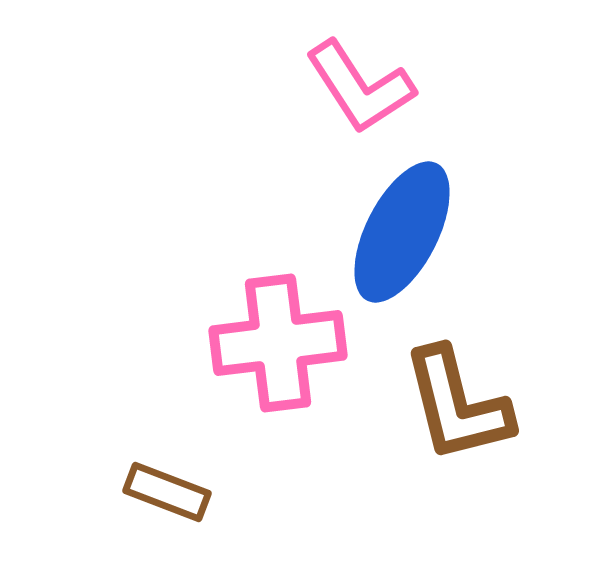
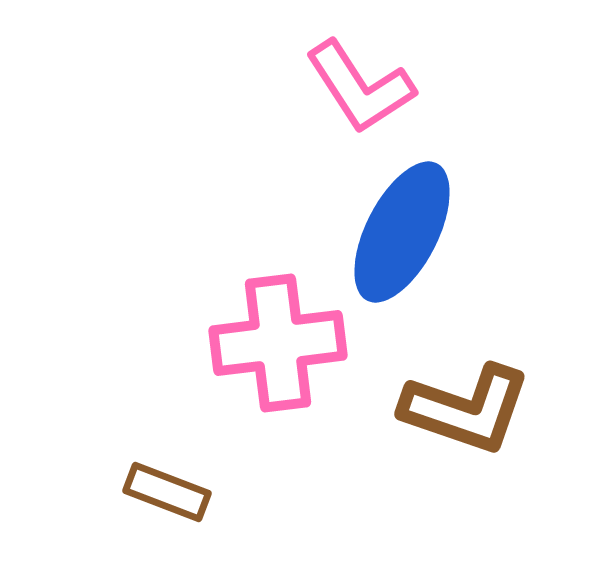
brown L-shape: moved 9 px right, 4 px down; rotated 57 degrees counterclockwise
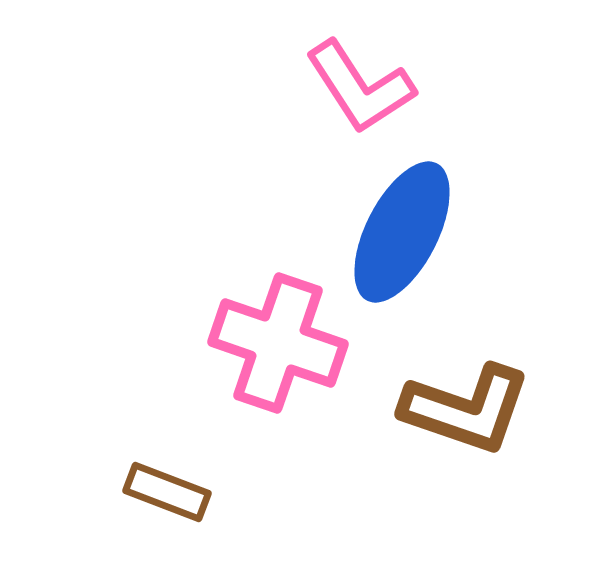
pink cross: rotated 26 degrees clockwise
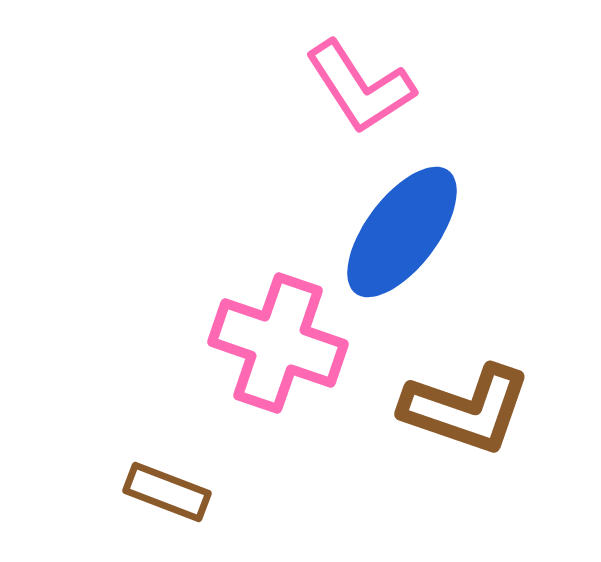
blue ellipse: rotated 10 degrees clockwise
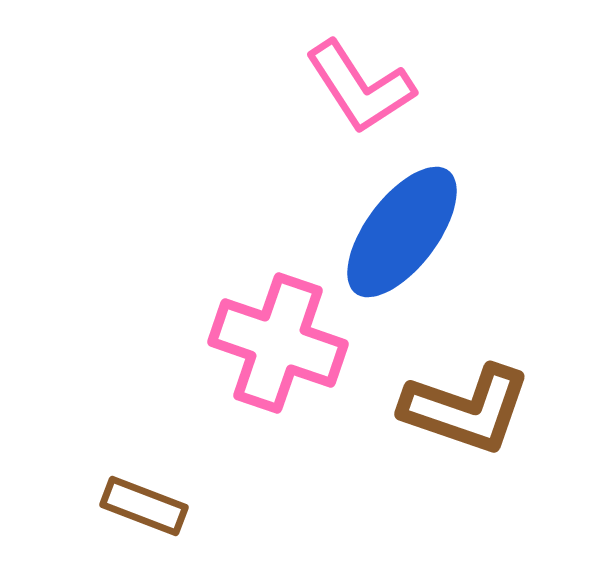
brown rectangle: moved 23 px left, 14 px down
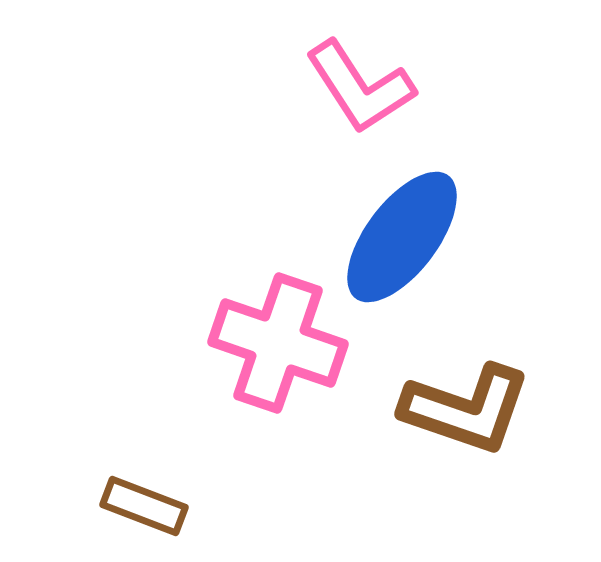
blue ellipse: moved 5 px down
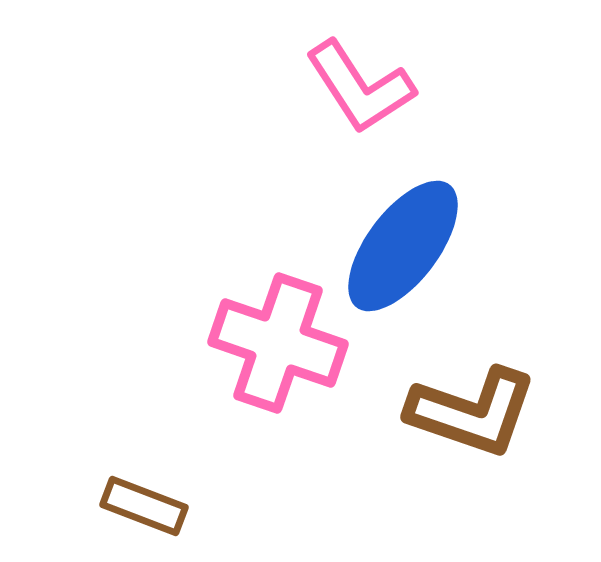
blue ellipse: moved 1 px right, 9 px down
brown L-shape: moved 6 px right, 3 px down
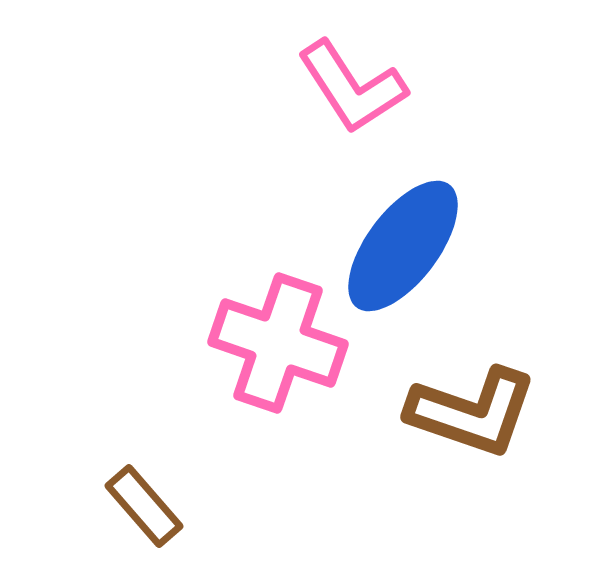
pink L-shape: moved 8 px left
brown rectangle: rotated 28 degrees clockwise
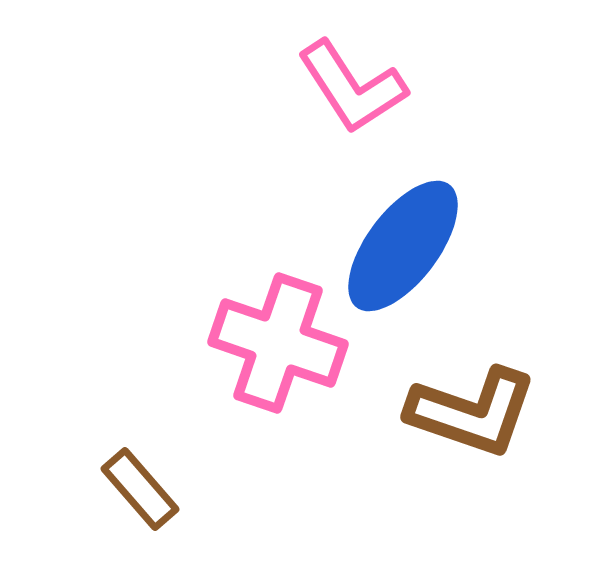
brown rectangle: moved 4 px left, 17 px up
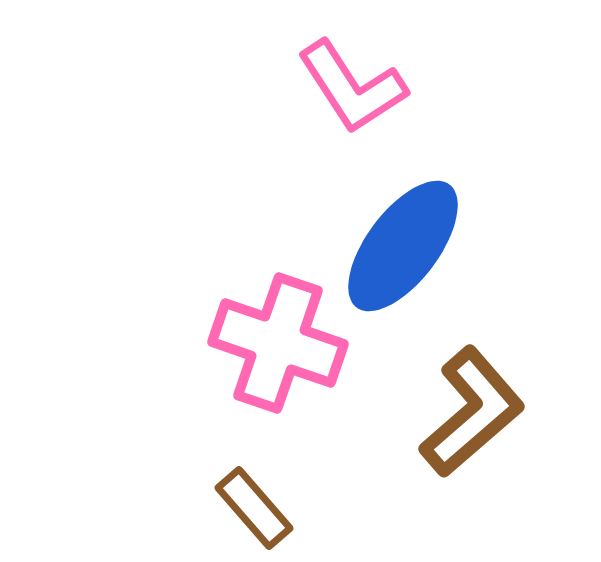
brown L-shape: rotated 60 degrees counterclockwise
brown rectangle: moved 114 px right, 19 px down
